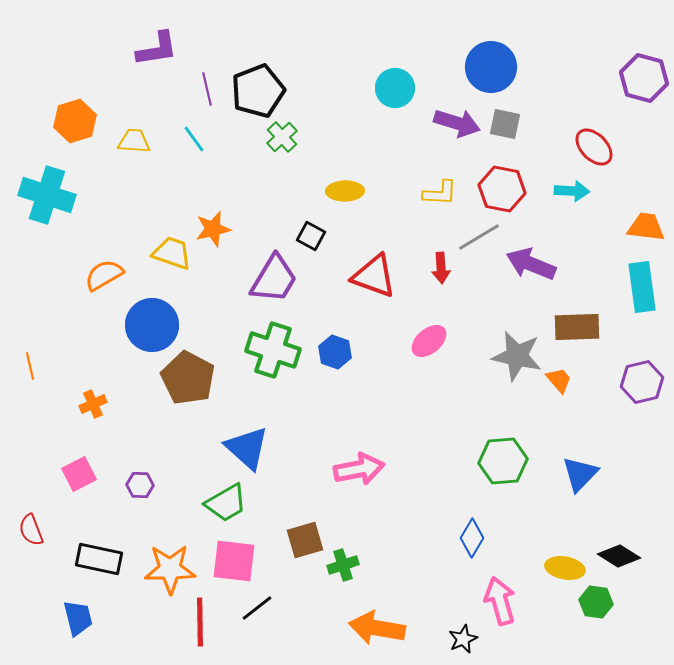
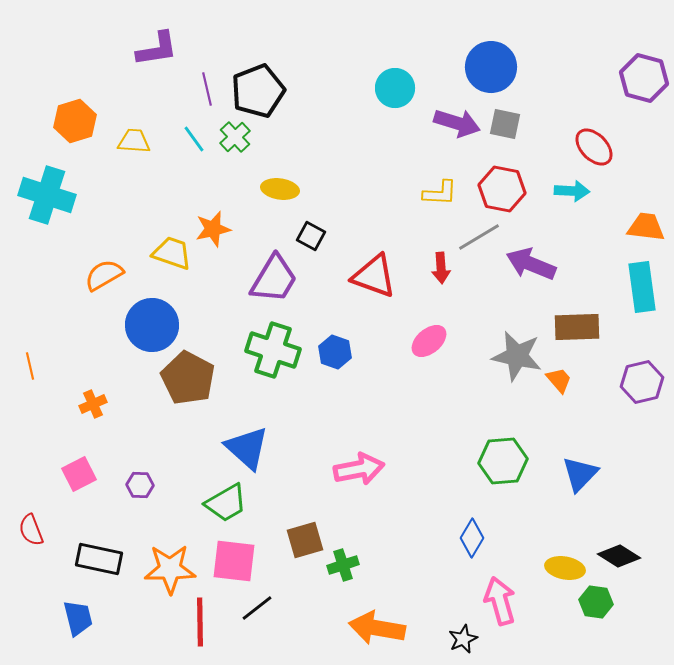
green cross at (282, 137): moved 47 px left
yellow ellipse at (345, 191): moved 65 px left, 2 px up; rotated 9 degrees clockwise
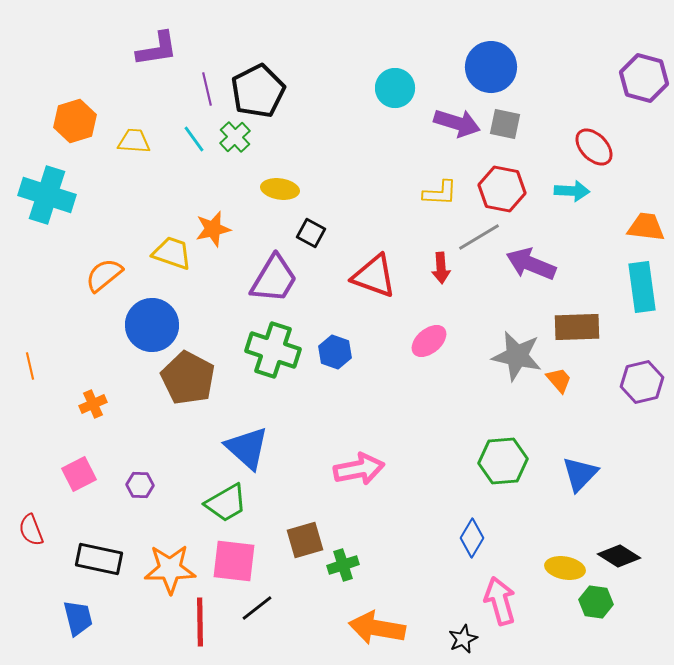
black pentagon at (258, 91): rotated 6 degrees counterclockwise
black square at (311, 236): moved 3 px up
orange semicircle at (104, 275): rotated 9 degrees counterclockwise
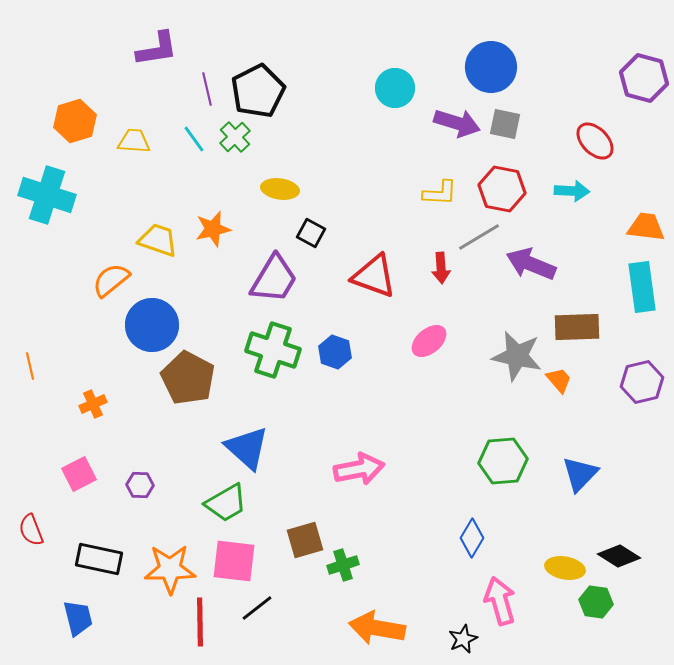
red ellipse at (594, 147): moved 1 px right, 6 px up
yellow trapezoid at (172, 253): moved 14 px left, 13 px up
orange semicircle at (104, 275): moved 7 px right, 5 px down
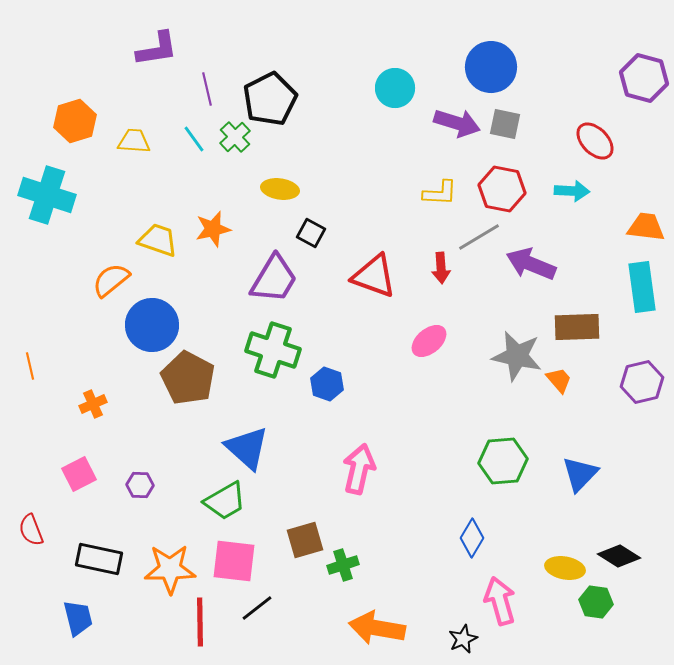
black pentagon at (258, 91): moved 12 px right, 8 px down
blue hexagon at (335, 352): moved 8 px left, 32 px down
pink arrow at (359, 469): rotated 66 degrees counterclockwise
green trapezoid at (226, 503): moved 1 px left, 2 px up
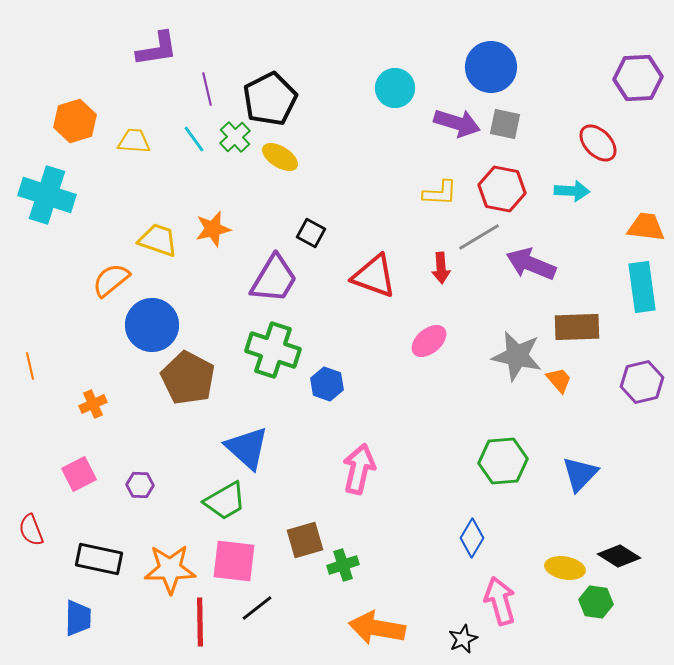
purple hexagon at (644, 78): moved 6 px left; rotated 18 degrees counterclockwise
red ellipse at (595, 141): moved 3 px right, 2 px down
yellow ellipse at (280, 189): moved 32 px up; rotated 24 degrees clockwise
blue trapezoid at (78, 618): rotated 15 degrees clockwise
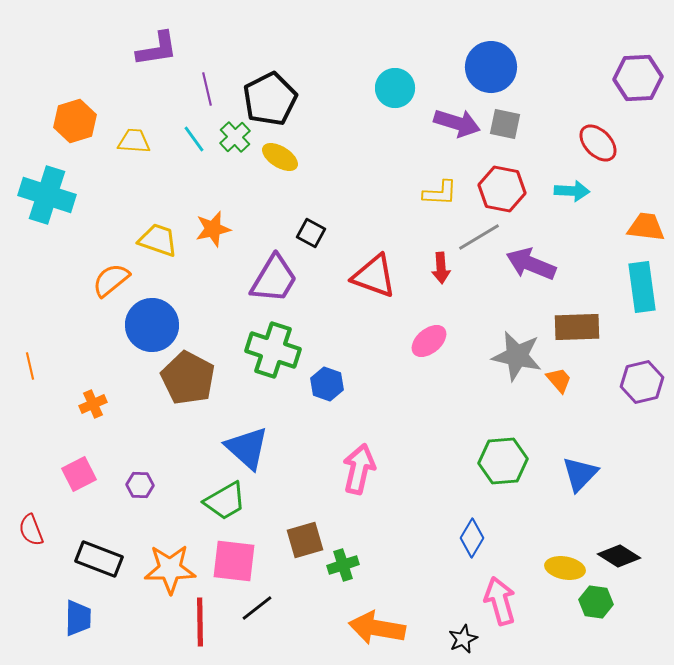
black rectangle at (99, 559): rotated 9 degrees clockwise
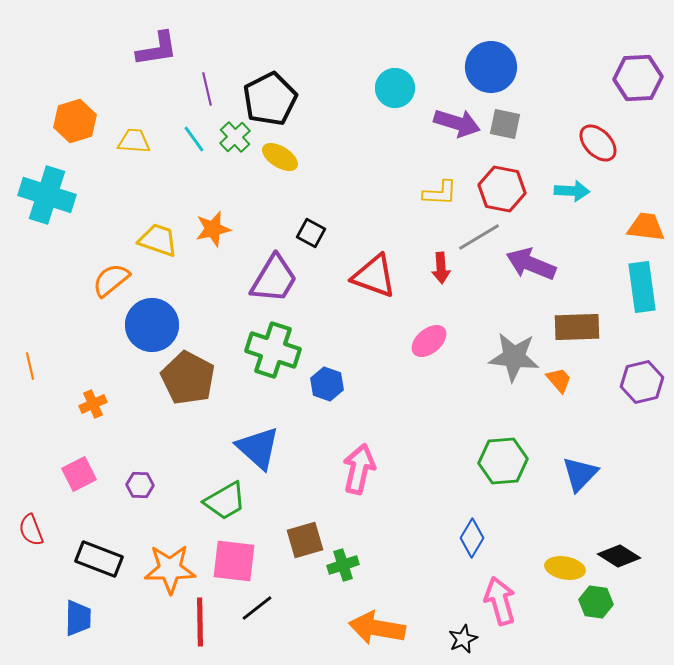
gray star at (517, 356): moved 3 px left, 1 px down; rotated 6 degrees counterclockwise
blue triangle at (247, 448): moved 11 px right
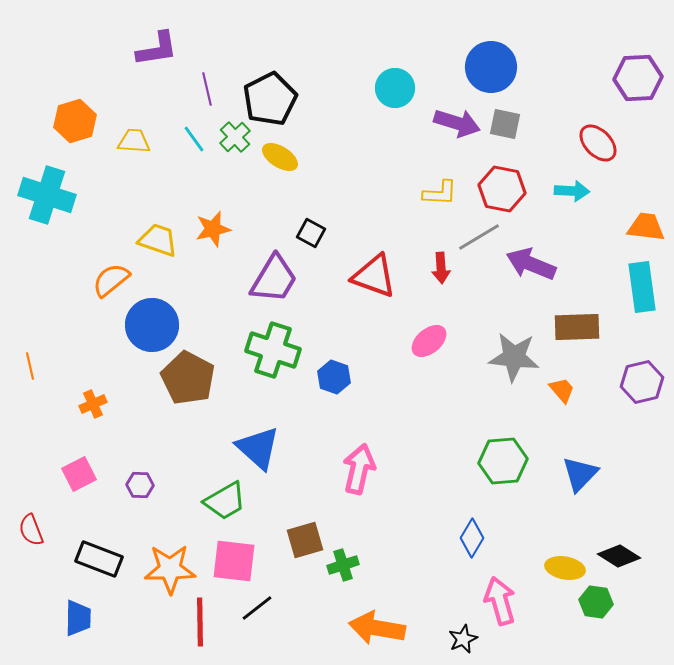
orange trapezoid at (559, 380): moved 3 px right, 10 px down
blue hexagon at (327, 384): moved 7 px right, 7 px up
